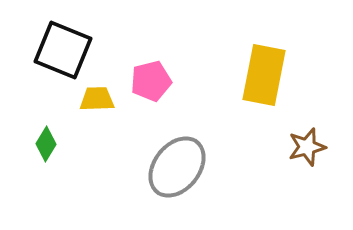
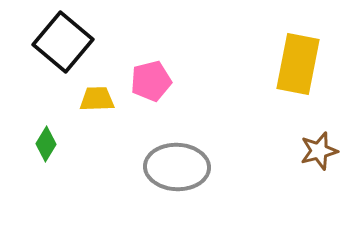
black square: moved 8 px up; rotated 18 degrees clockwise
yellow rectangle: moved 34 px right, 11 px up
brown star: moved 12 px right, 4 px down
gray ellipse: rotated 54 degrees clockwise
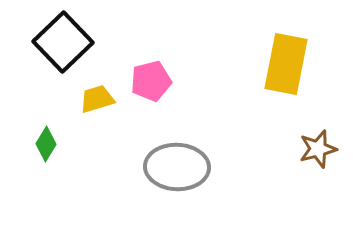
black square: rotated 6 degrees clockwise
yellow rectangle: moved 12 px left
yellow trapezoid: rotated 15 degrees counterclockwise
brown star: moved 1 px left, 2 px up
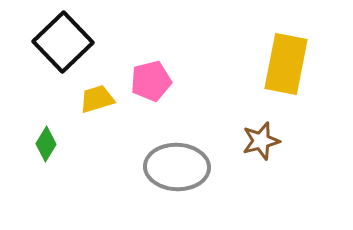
brown star: moved 57 px left, 8 px up
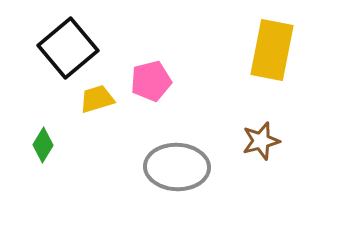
black square: moved 5 px right, 6 px down; rotated 4 degrees clockwise
yellow rectangle: moved 14 px left, 14 px up
green diamond: moved 3 px left, 1 px down
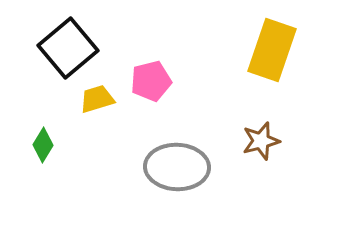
yellow rectangle: rotated 8 degrees clockwise
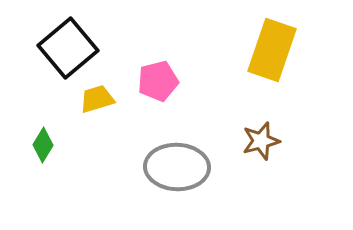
pink pentagon: moved 7 px right
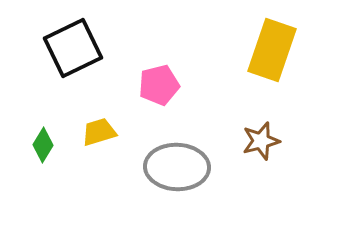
black square: moved 5 px right; rotated 14 degrees clockwise
pink pentagon: moved 1 px right, 4 px down
yellow trapezoid: moved 2 px right, 33 px down
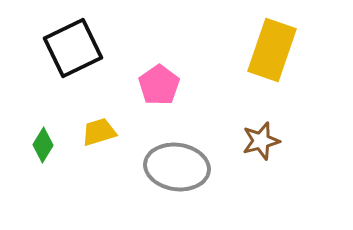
pink pentagon: rotated 21 degrees counterclockwise
gray ellipse: rotated 6 degrees clockwise
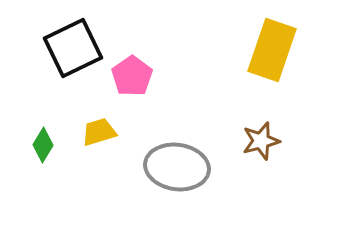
pink pentagon: moved 27 px left, 9 px up
